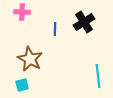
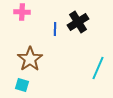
black cross: moved 6 px left
brown star: rotated 10 degrees clockwise
cyan line: moved 8 px up; rotated 30 degrees clockwise
cyan square: rotated 32 degrees clockwise
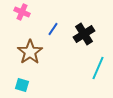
pink cross: rotated 21 degrees clockwise
black cross: moved 6 px right, 12 px down
blue line: moved 2 px left; rotated 32 degrees clockwise
brown star: moved 7 px up
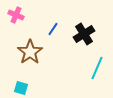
pink cross: moved 6 px left, 3 px down
cyan line: moved 1 px left
cyan square: moved 1 px left, 3 px down
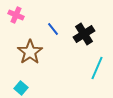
blue line: rotated 72 degrees counterclockwise
cyan square: rotated 24 degrees clockwise
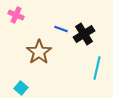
blue line: moved 8 px right; rotated 32 degrees counterclockwise
brown star: moved 9 px right
cyan line: rotated 10 degrees counterclockwise
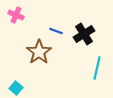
blue line: moved 5 px left, 2 px down
cyan square: moved 5 px left
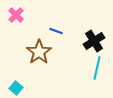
pink cross: rotated 21 degrees clockwise
black cross: moved 10 px right, 7 px down
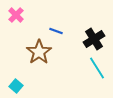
black cross: moved 2 px up
cyan line: rotated 45 degrees counterclockwise
cyan square: moved 2 px up
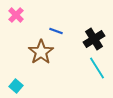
brown star: moved 2 px right
